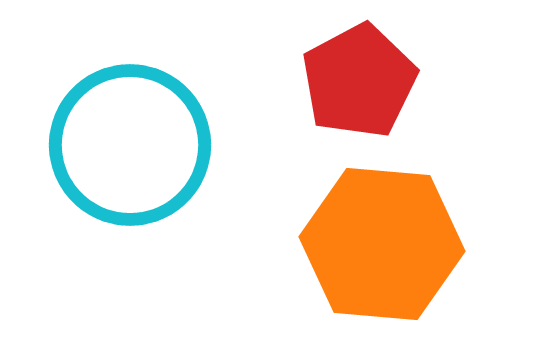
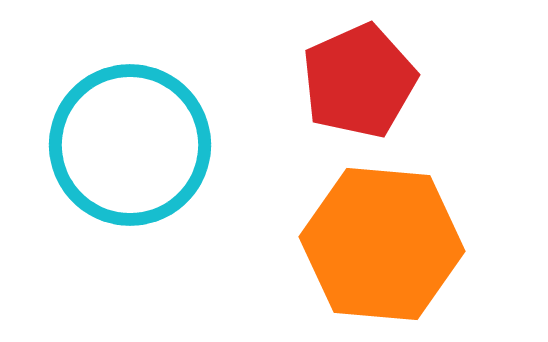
red pentagon: rotated 4 degrees clockwise
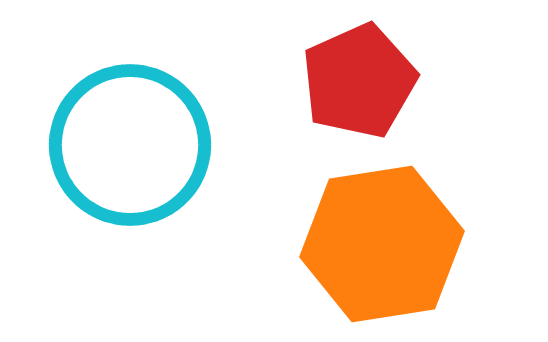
orange hexagon: rotated 14 degrees counterclockwise
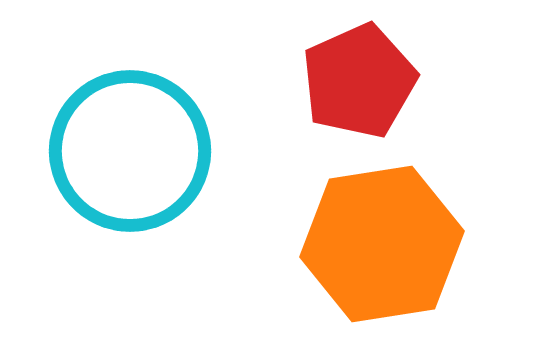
cyan circle: moved 6 px down
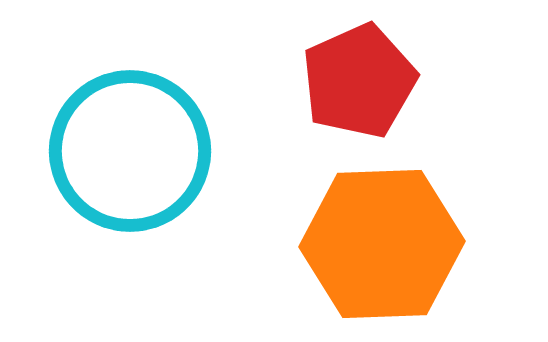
orange hexagon: rotated 7 degrees clockwise
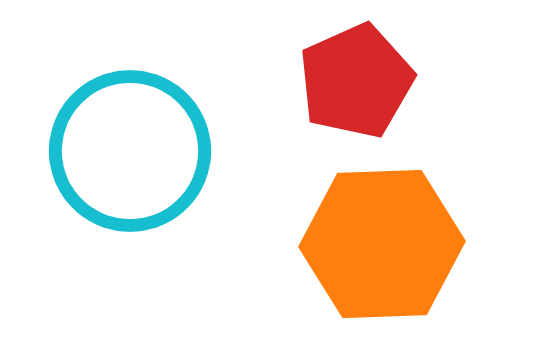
red pentagon: moved 3 px left
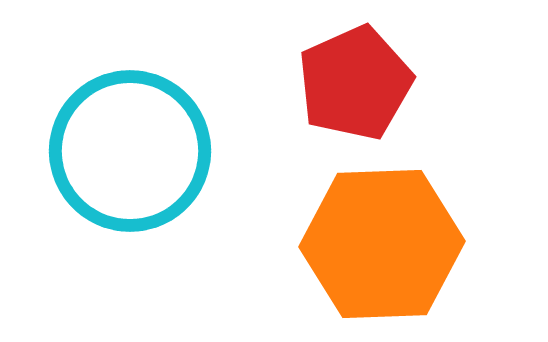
red pentagon: moved 1 px left, 2 px down
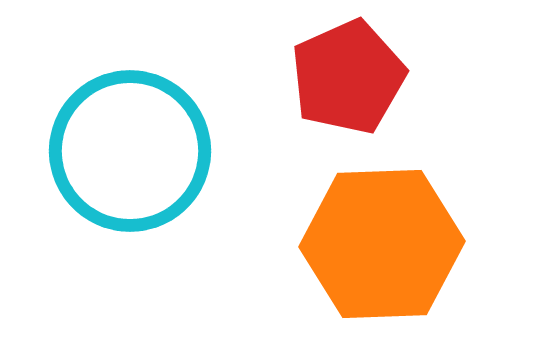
red pentagon: moved 7 px left, 6 px up
